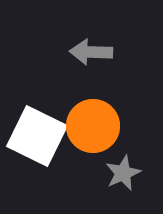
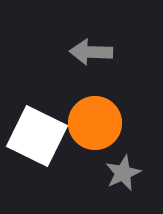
orange circle: moved 2 px right, 3 px up
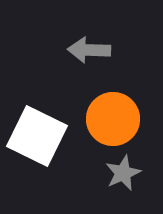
gray arrow: moved 2 px left, 2 px up
orange circle: moved 18 px right, 4 px up
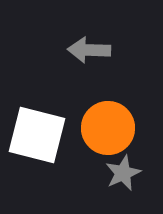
orange circle: moved 5 px left, 9 px down
white square: moved 1 px up; rotated 12 degrees counterclockwise
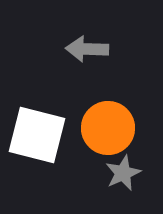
gray arrow: moved 2 px left, 1 px up
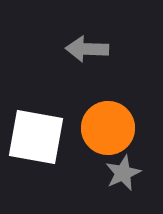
white square: moved 1 px left, 2 px down; rotated 4 degrees counterclockwise
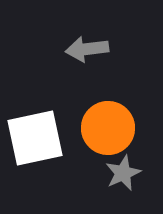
gray arrow: rotated 9 degrees counterclockwise
white square: moved 1 px left, 1 px down; rotated 22 degrees counterclockwise
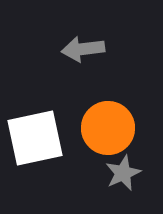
gray arrow: moved 4 px left
